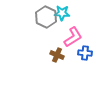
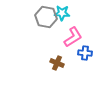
gray hexagon: rotated 15 degrees counterclockwise
brown cross: moved 8 px down
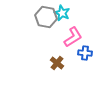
cyan star: rotated 21 degrees clockwise
brown cross: rotated 16 degrees clockwise
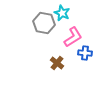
gray hexagon: moved 2 px left, 6 px down
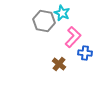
gray hexagon: moved 2 px up
pink L-shape: rotated 15 degrees counterclockwise
brown cross: moved 2 px right, 1 px down
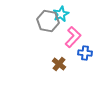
cyan star: moved 1 px left, 1 px down; rotated 21 degrees clockwise
gray hexagon: moved 4 px right
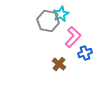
blue cross: rotated 24 degrees counterclockwise
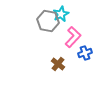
brown cross: moved 1 px left
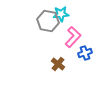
cyan star: rotated 21 degrees clockwise
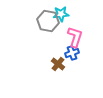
pink L-shape: moved 2 px right; rotated 25 degrees counterclockwise
blue cross: moved 13 px left
